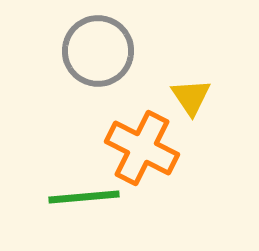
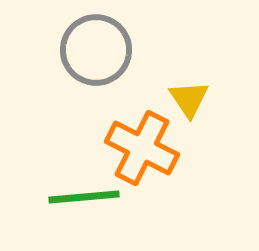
gray circle: moved 2 px left, 1 px up
yellow triangle: moved 2 px left, 2 px down
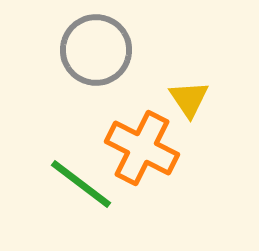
green line: moved 3 px left, 13 px up; rotated 42 degrees clockwise
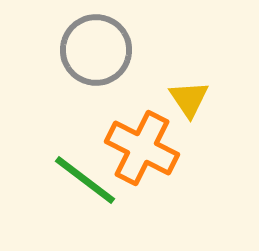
green line: moved 4 px right, 4 px up
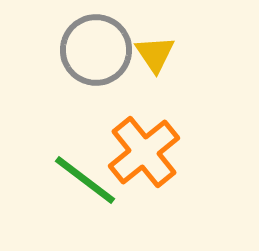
yellow triangle: moved 34 px left, 45 px up
orange cross: moved 2 px right, 4 px down; rotated 24 degrees clockwise
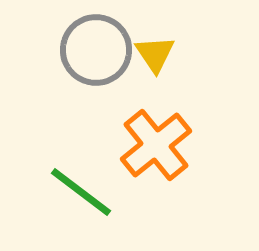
orange cross: moved 12 px right, 7 px up
green line: moved 4 px left, 12 px down
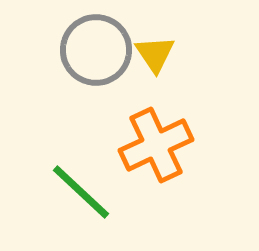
orange cross: rotated 14 degrees clockwise
green line: rotated 6 degrees clockwise
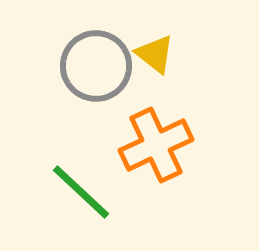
gray circle: moved 16 px down
yellow triangle: rotated 18 degrees counterclockwise
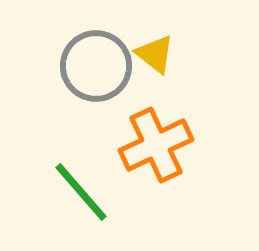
green line: rotated 6 degrees clockwise
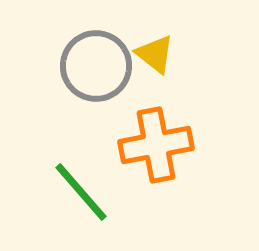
orange cross: rotated 14 degrees clockwise
